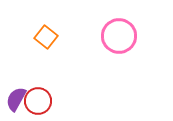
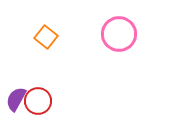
pink circle: moved 2 px up
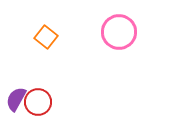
pink circle: moved 2 px up
red circle: moved 1 px down
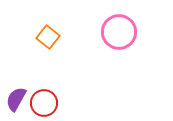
orange square: moved 2 px right
red circle: moved 6 px right, 1 px down
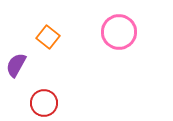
purple semicircle: moved 34 px up
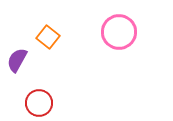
purple semicircle: moved 1 px right, 5 px up
red circle: moved 5 px left
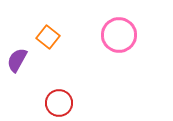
pink circle: moved 3 px down
red circle: moved 20 px right
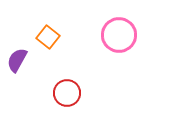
red circle: moved 8 px right, 10 px up
